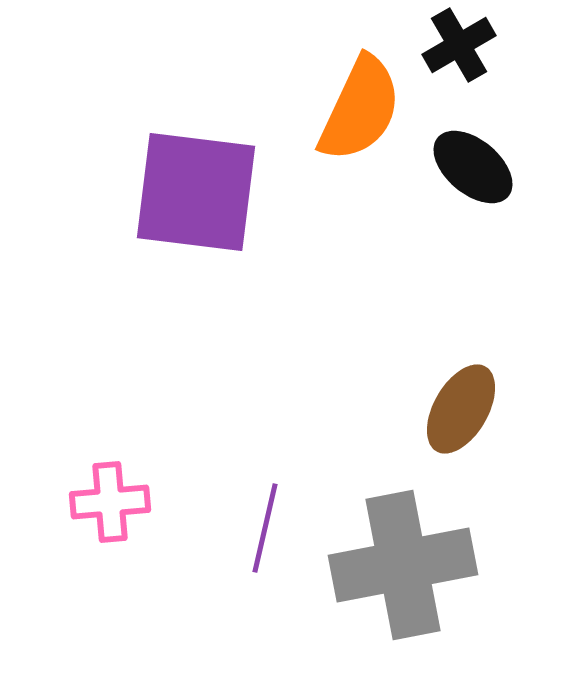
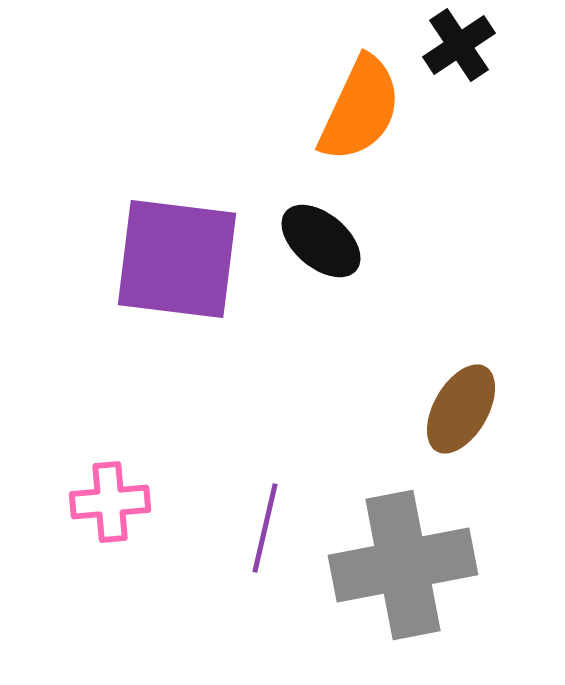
black cross: rotated 4 degrees counterclockwise
black ellipse: moved 152 px left, 74 px down
purple square: moved 19 px left, 67 px down
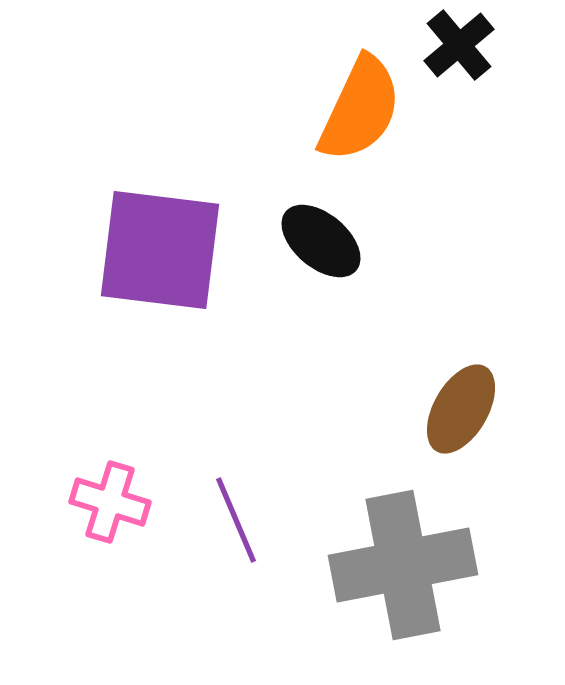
black cross: rotated 6 degrees counterclockwise
purple square: moved 17 px left, 9 px up
pink cross: rotated 22 degrees clockwise
purple line: moved 29 px left, 8 px up; rotated 36 degrees counterclockwise
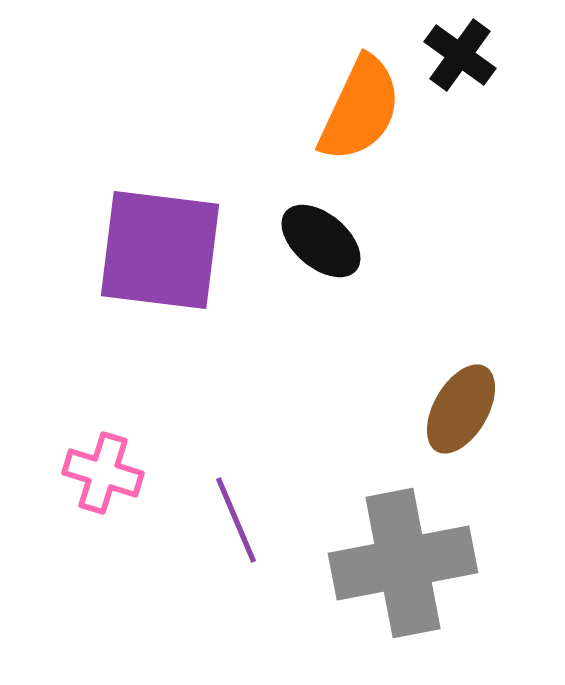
black cross: moved 1 px right, 10 px down; rotated 14 degrees counterclockwise
pink cross: moved 7 px left, 29 px up
gray cross: moved 2 px up
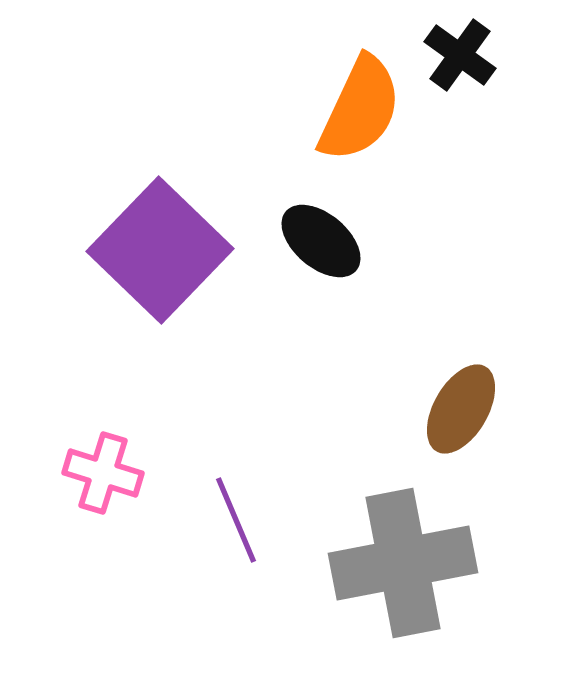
purple square: rotated 37 degrees clockwise
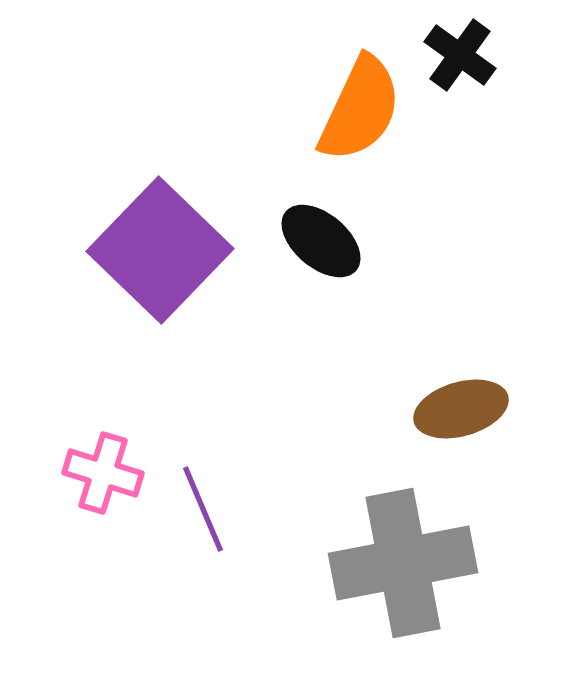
brown ellipse: rotated 44 degrees clockwise
purple line: moved 33 px left, 11 px up
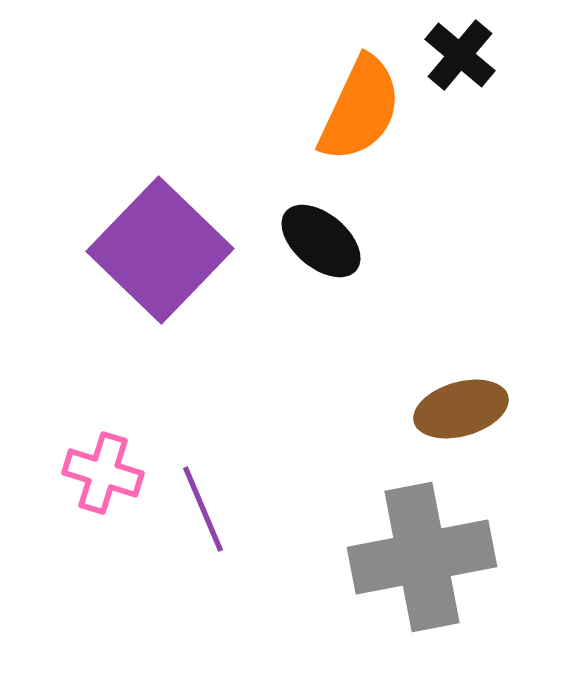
black cross: rotated 4 degrees clockwise
gray cross: moved 19 px right, 6 px up
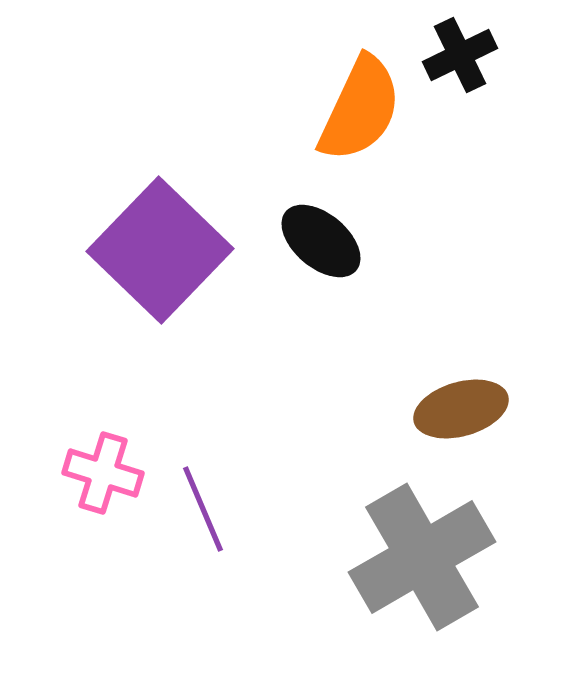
black cross: rotated 24 degrees clockwise
gray cross: rotated 19 degrees counterclockwise
